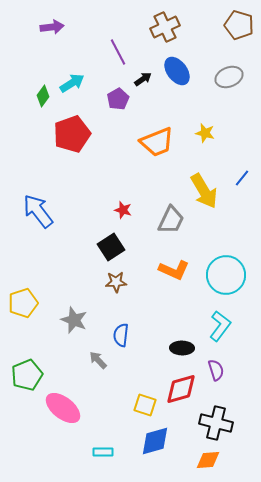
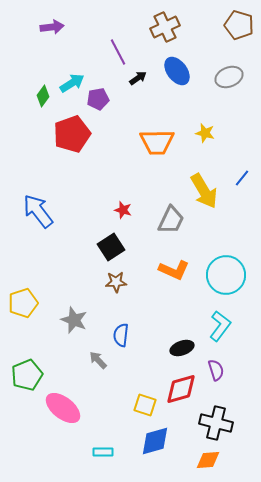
black arrow: moved 5 px left, 1 px up
purple pentagon: moved 20 px left; rotated 20 degrees clockwise
orange trapezoid: rotated 21 degrees clockwise
black ellipse: rotated 20 degrees counterclockwise
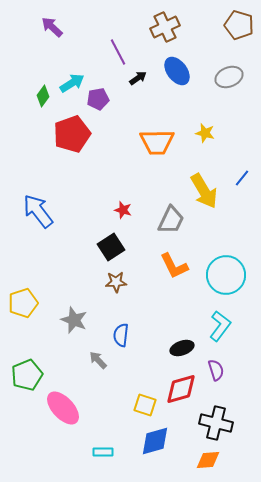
purple arrow: rotated 130 degrees counterclockwise
orange L-shape: moved 4 px up; rotated 40 degrees clockwise
pink ellipse: rotated 9 degrees clockwise
